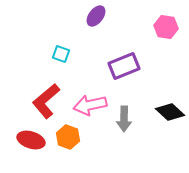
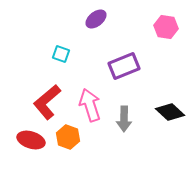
purple ellipse: moved 3 px down; rotated 15 degrees clockwise
red L-shape: moved 1 px right, 1 px down
pink arrow: rotated 84 degrees clockwise
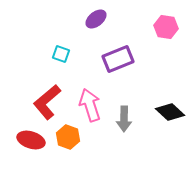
purple rectangle: moved 6 px left, 7 px up
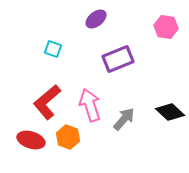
cyan square: moved 8 px left, 5 px up
gray arrow: rotated 140 degrees counterclockwise
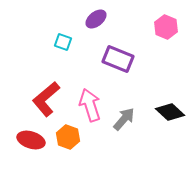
pink hexagon: rotated 15 degrees clockwise
cyan square: moved 10 px right, 7 px up
purple rectangle: rotated 44 degrees clockwise
red L-shape: moved 1 px left, 3 px up
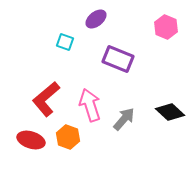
cyan square: moved 2 px right
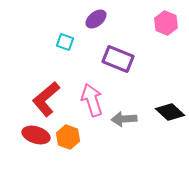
pink hexagon: moved 4 px up
pink arrow: moved 2 px right, 5 px up
gray arrow: rotated 135 degrees counterclockwise
red ellipse: moved 5 px right, 5 px up
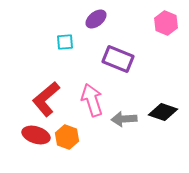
cyan square: rotated 24 degrees counterclockwise
black diamond: moved 7 px left; rotated 24 degrees counterclockwise
orange hexagon: moved 1 px left
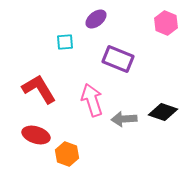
red L-shape: moved 7 px left, 10 px up; rotated 99 degrees clockwise
orange hexagon: moved 17 px down
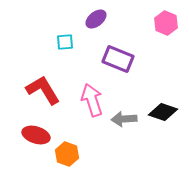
red L-shape: moved 4 px right, 1 px down
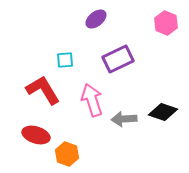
cyan square: moved 18 px down
purple rectangle: rotated 48 degrees counterclockwise
